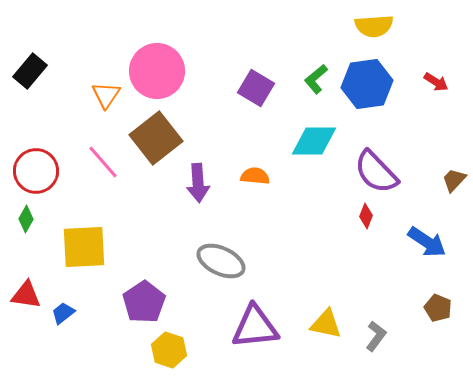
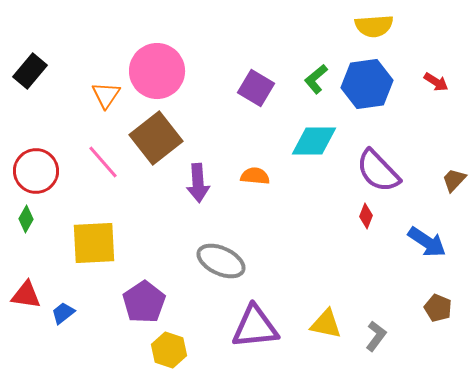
purple semicircle: moved 2 px right, 1 px up
yellow square: moved 10 px right, 4 px up
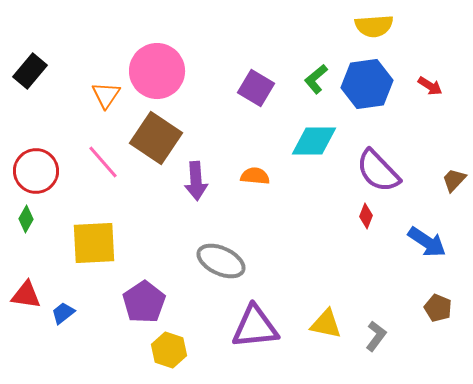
red arrow: moved 6 px left, 4 px down
brown square: rotated 18 degrees counterclockwise
purple arrow: moved 2 px left, 2 px up
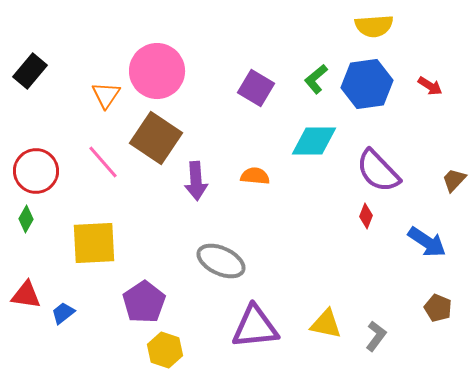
yellow hexagon: moved 4 px left
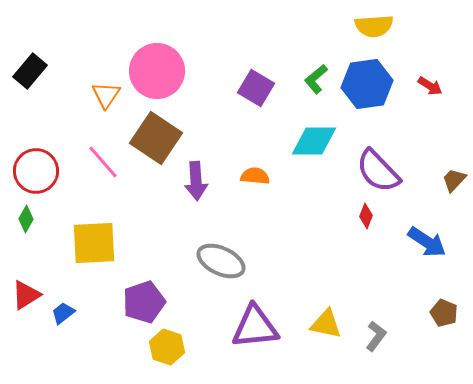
red triangle: rotated 40 degrees counterclockwise
purple pentagon: rotated 15 degrees clockwise
brown pentagon: moved 6 px right, 5 px down
yellow hexagon: moved 2 px right, 3 px up
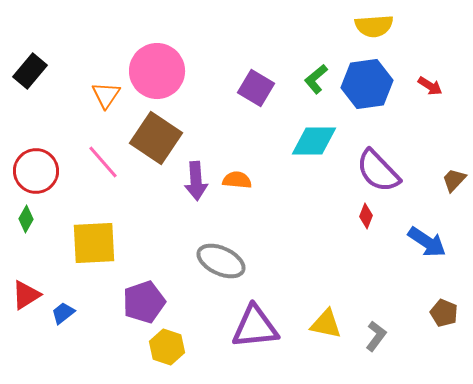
orange semicircle: moved 18 px left, 4 px down
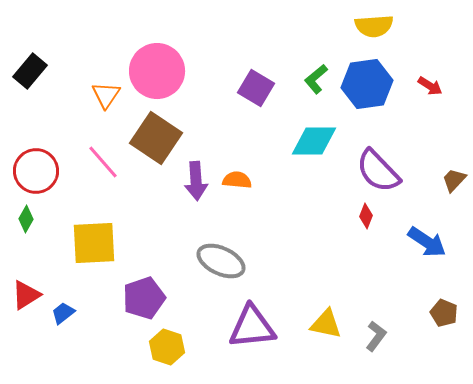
purple pentagon: moved 4 px up
purple triangle: moved 3 px left
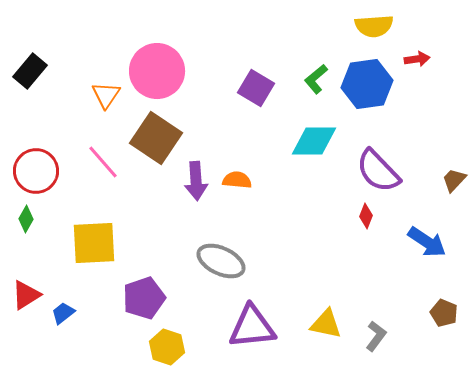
red arrow: moved 13 px left, 27 px up; rotated 40 degrees counterclockwise
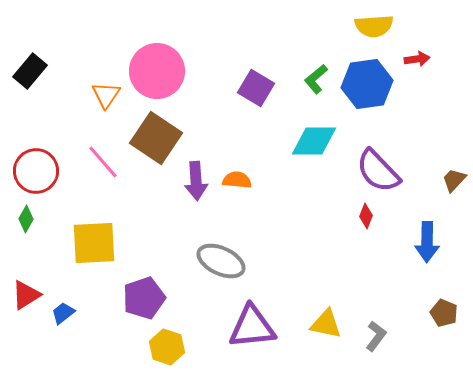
blue arrow: rotated 57 degrees clockwise
